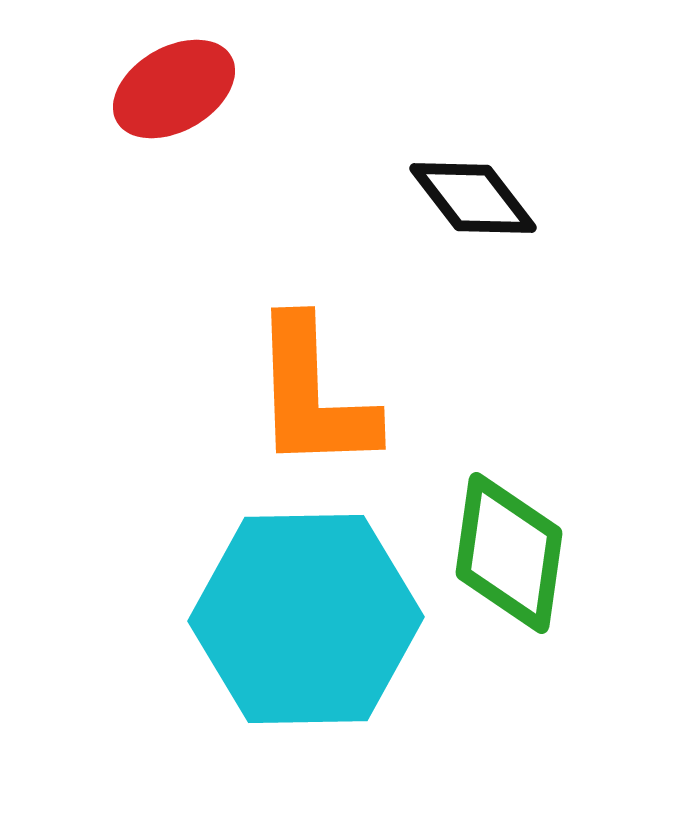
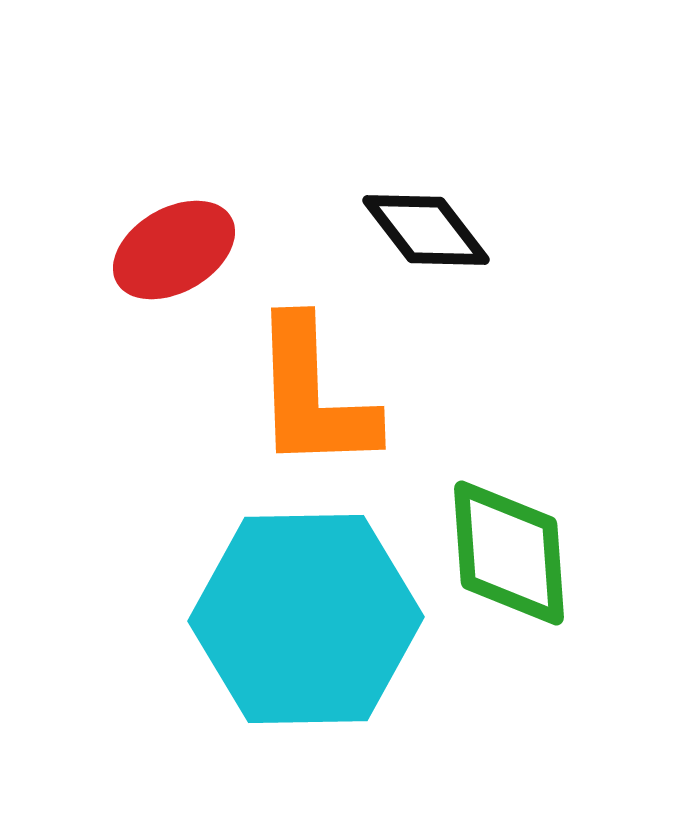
red ellipse: moved 161 px down
black diamond: moved 47 px left, 32 px down
green diamond: rotated 12 degrees counterclockwise
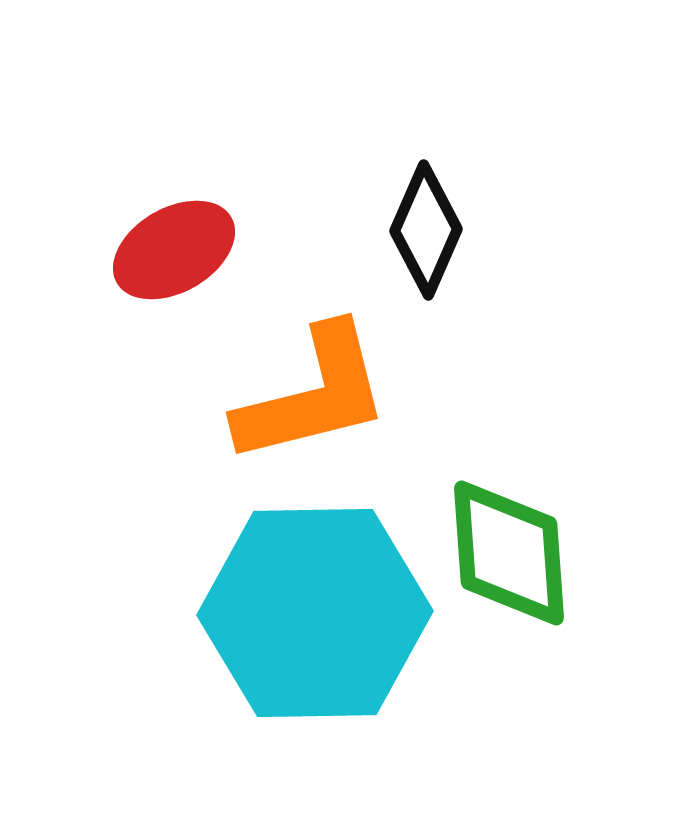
black diamond: rotated 61 degrees clockwise
orange L-shape: rotated 102 degrees counterclockwise
cyan hexagon: moved 9 px right, 6 px up
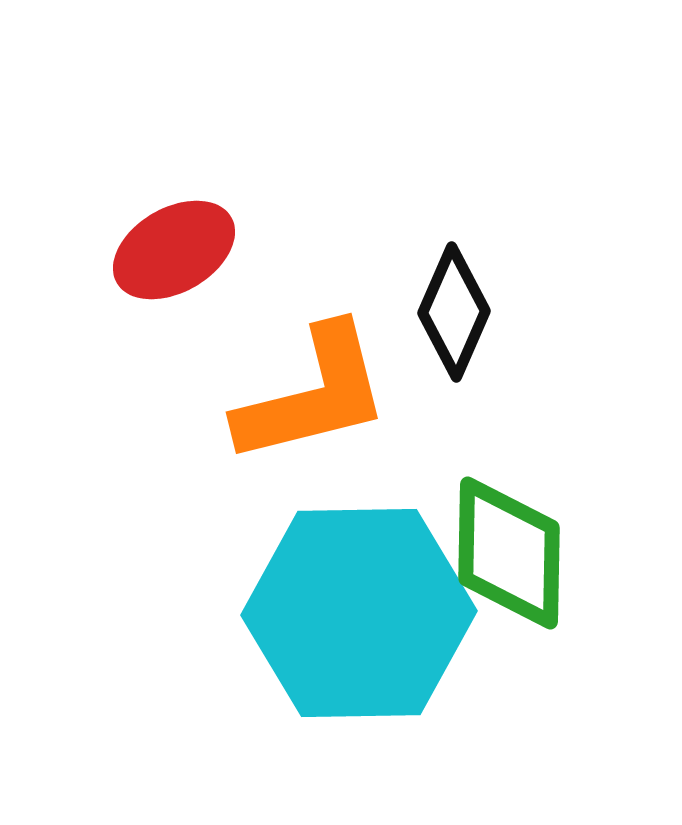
black diamond: moved 28 px right, 82 px down
green diamond: rotated 5 degrees clockwise
cyan hexagon: moved 44 px right
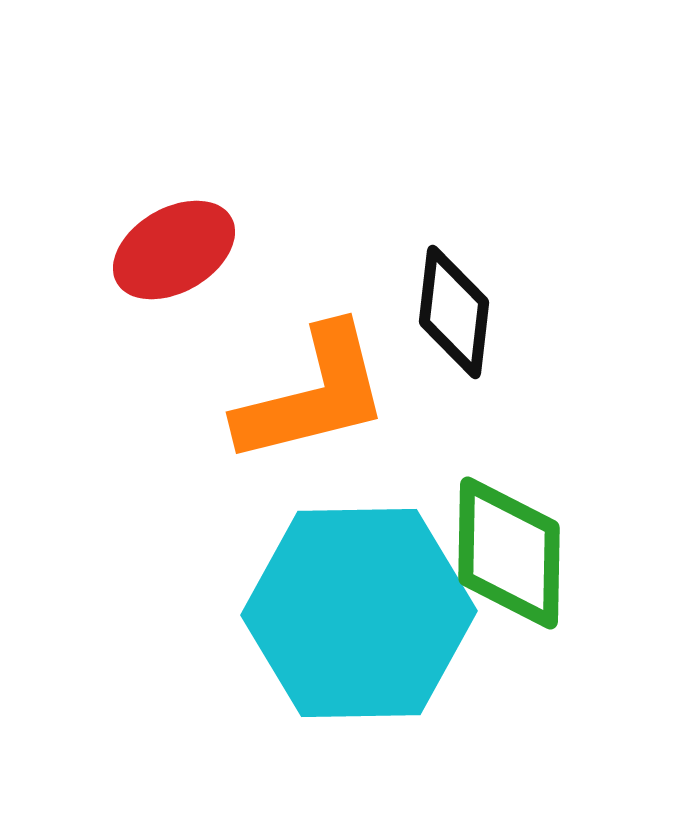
black diamond: rotated 17 degrees counterclockwise
